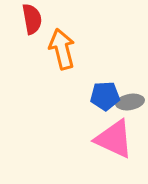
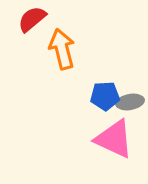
red semicircle: rotated 120 degrees counterclockwise
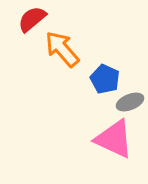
orange arrow: rotated 27 degrees counterclockwise
blue pentagon: moved 17 px up; rotated 28 degrees clockwise
gray ellipse: rotated 12 degrees counterclockwise
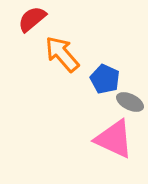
orange arrow: moved 5 px down
gray ellipse: rotated 48 degrees clockwise
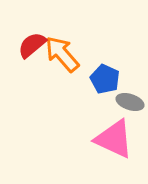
red semicircle: moved 26 px down
gray ellipse: rotated 8 degrees counterclockwise
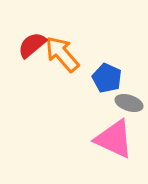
blue pentagon: moved 2 px right, 1 px up
gray ellipse: moved 1 px left, 1 px down
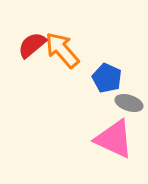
orange arrow: moved 4 px up
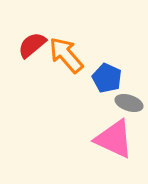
orange arrow: moved 4 px right, 5 px down
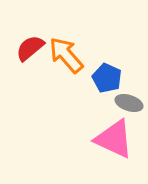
red semicircle: moved 2 px left, 3 px down
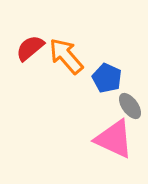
orange arrow: moved 1 px down
gray ellipse: moved 1 px right, 3 px down; rotated 36 degrees clockwise
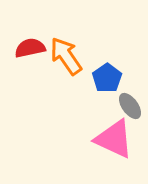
red semicircle: rotated 28 degrees clockwise
orange arrow: rotated 6 degrees clockwise
blue pentagon: rotated 12 degrees clockwise
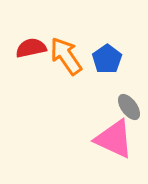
red semicircle: moved 1 px right
blue pentagon: moved 19 px up
gray ellipse: moved 1 px left, 1 px down
